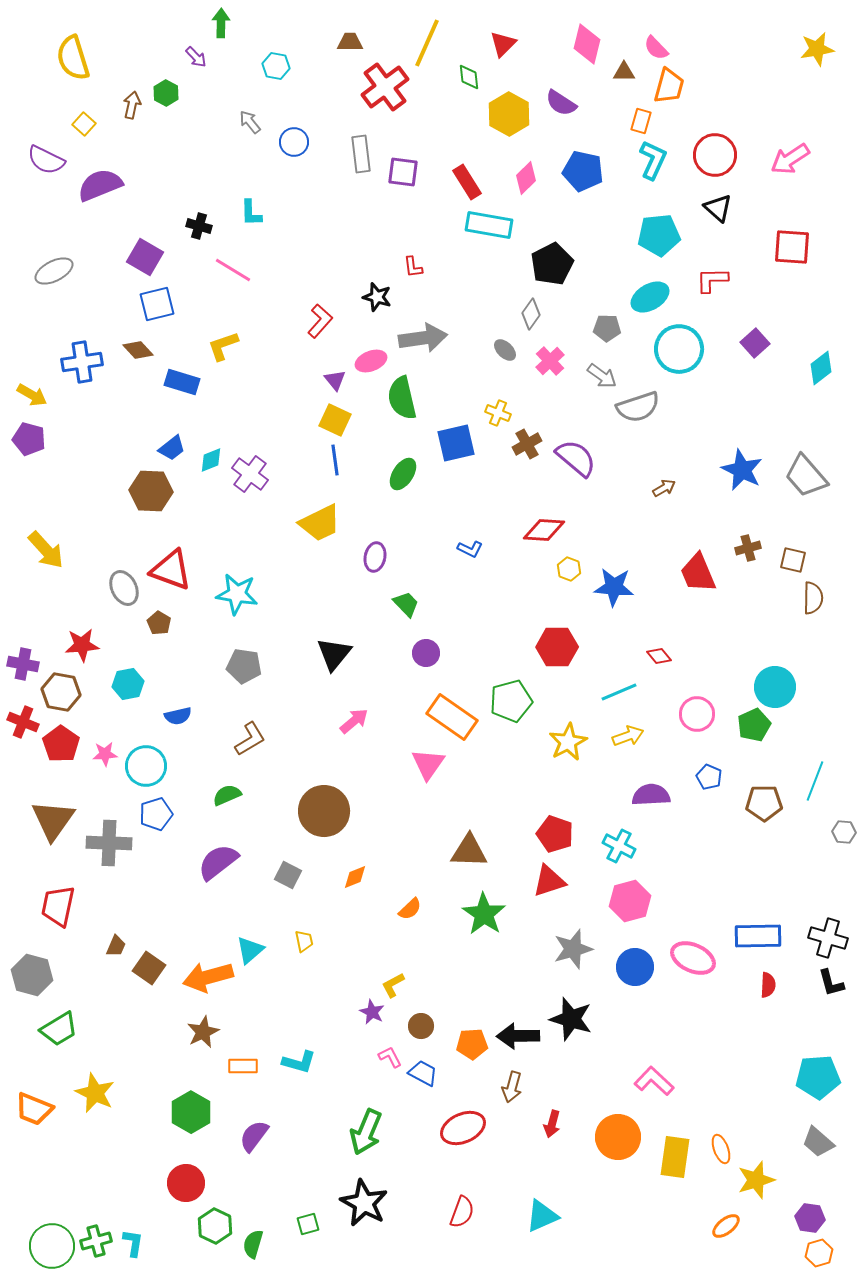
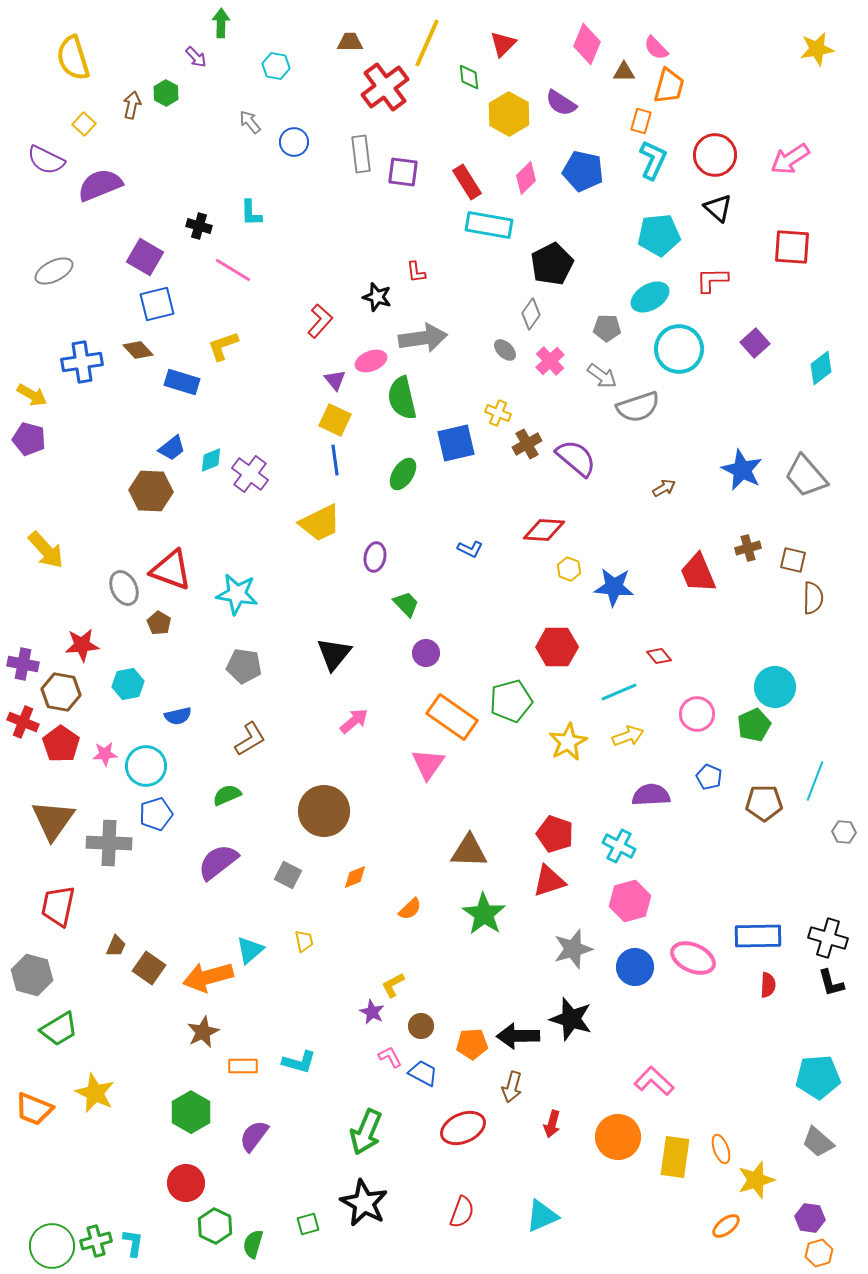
pink diamond at (587, 44): rotated 9 degrees clockwise
red L-shape at (413, 267): moved 3 px right, 5 px down
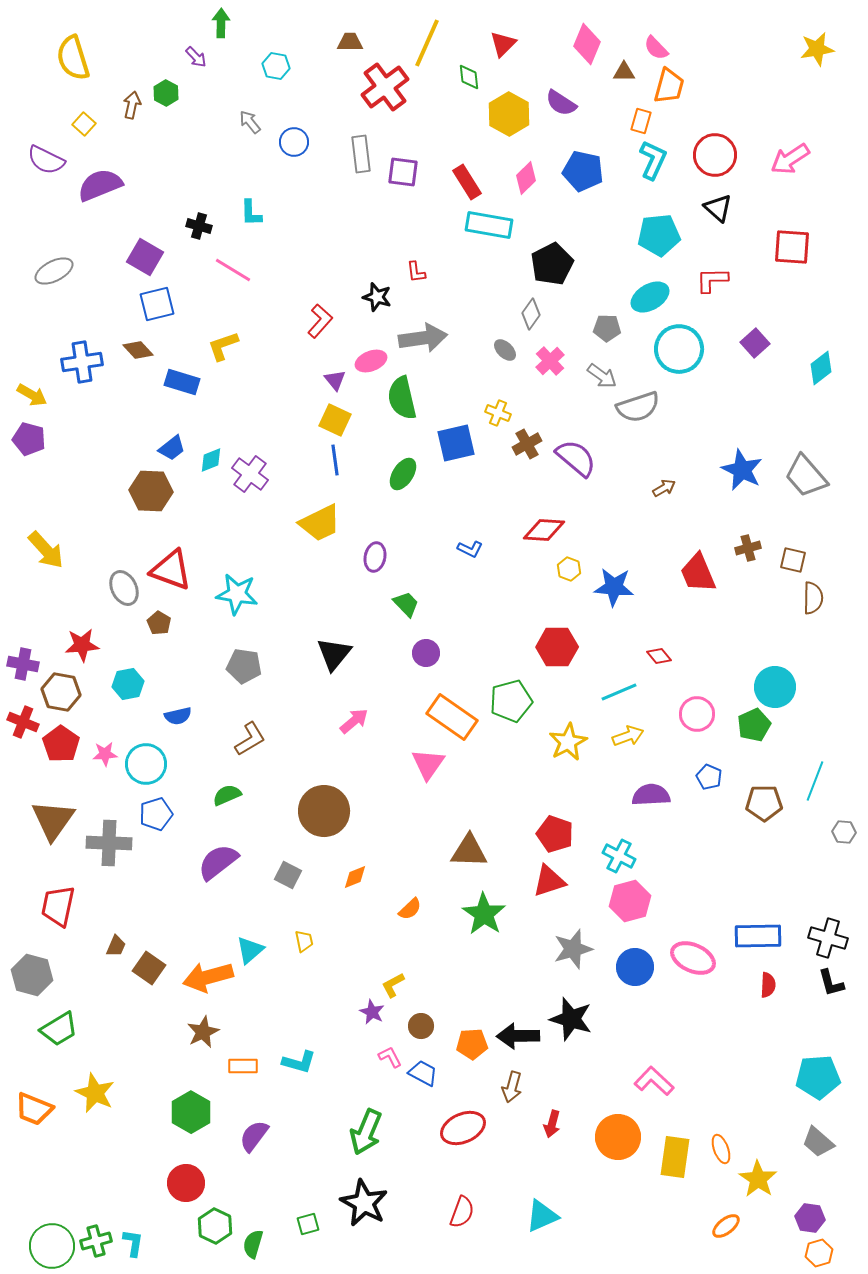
cyan circle at (146, 766): moved 2 px up
cyan cross at (619, 846): moved 10 px down
yellow star at (756, 1180): moved 2 px right, 1 px up; rotated 21 degrees counterclockwise
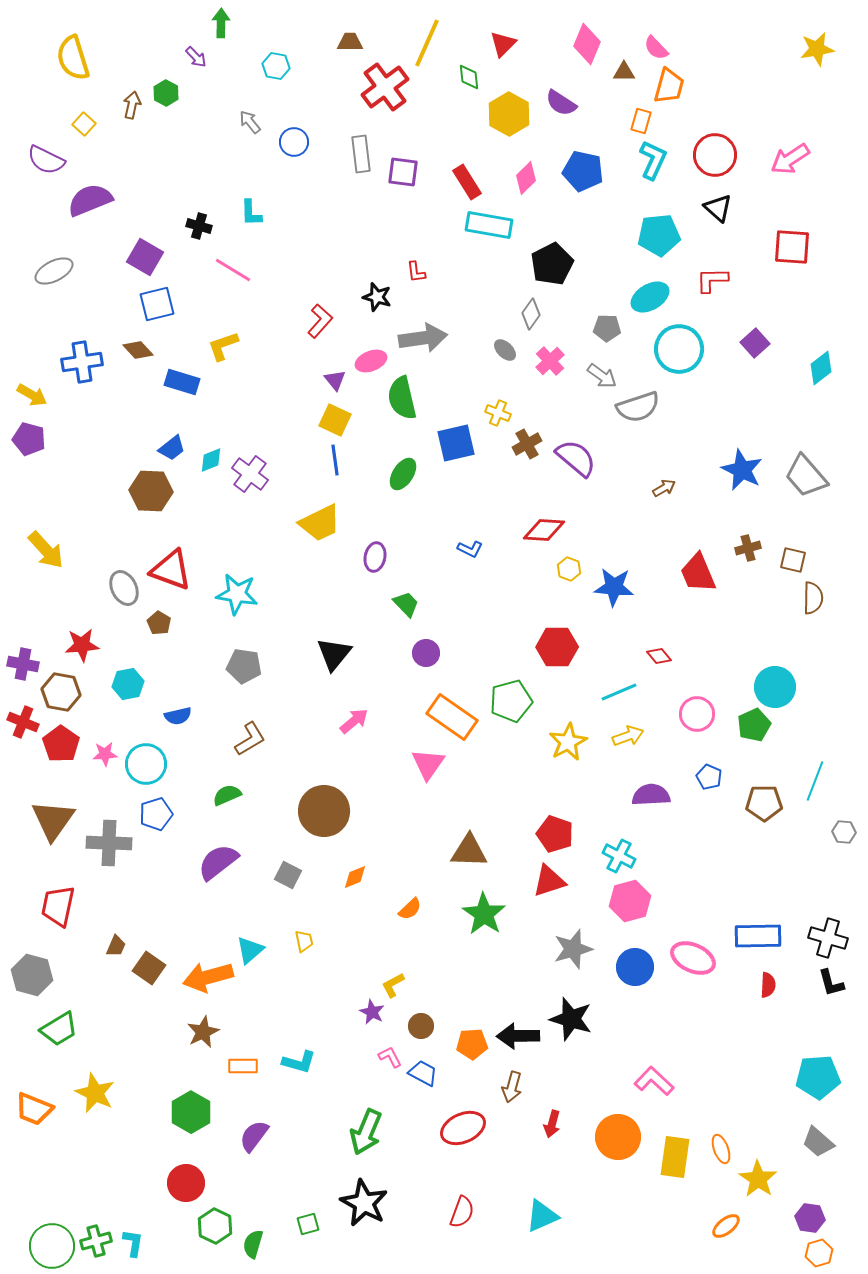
purple semicircle at (100, 185): moved 10 px left, 15 px down
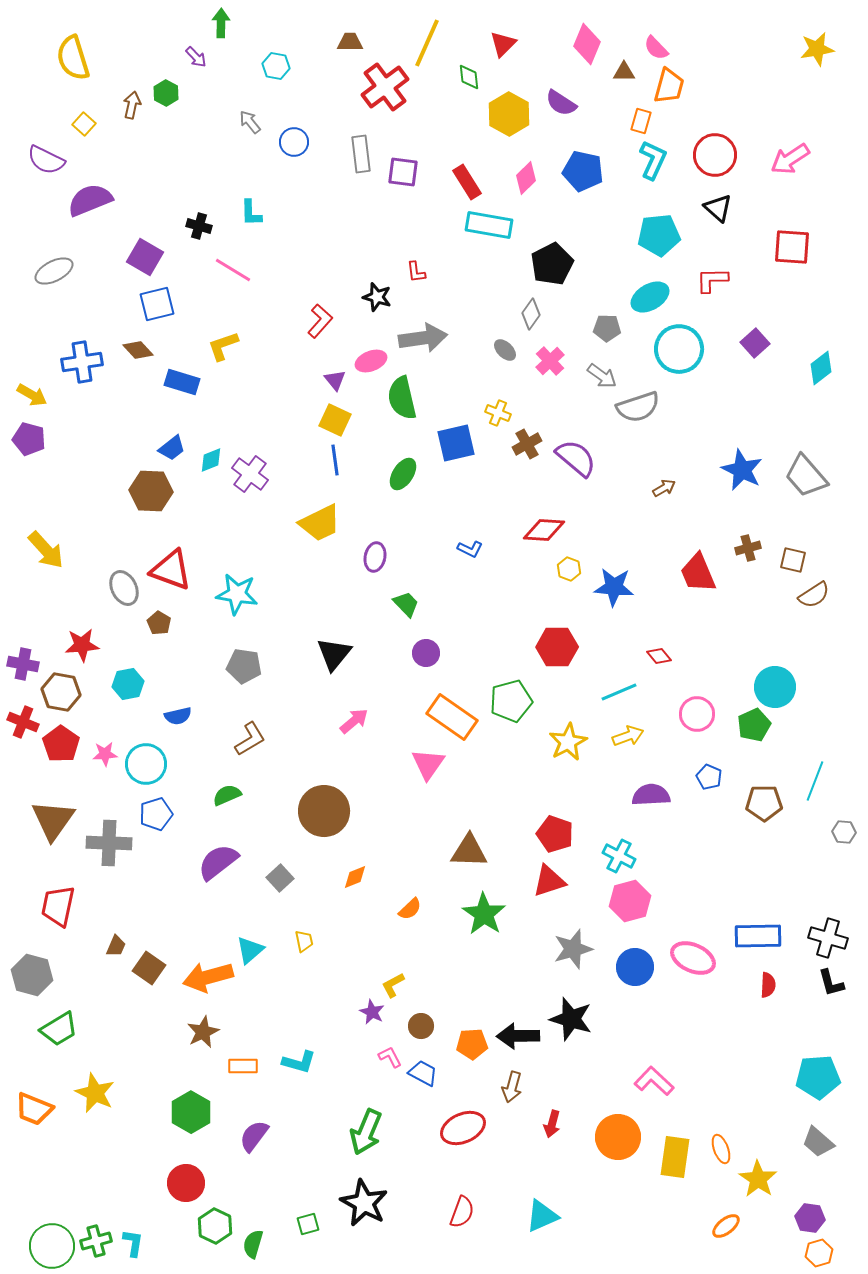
brown semicircle at (813, 598): moved 1 px right, 3 px up; rotated 56 degrees clockwise
gray square at (288, 875): moved 8 px left, 3 px down; rotated 20 degrees clockwise
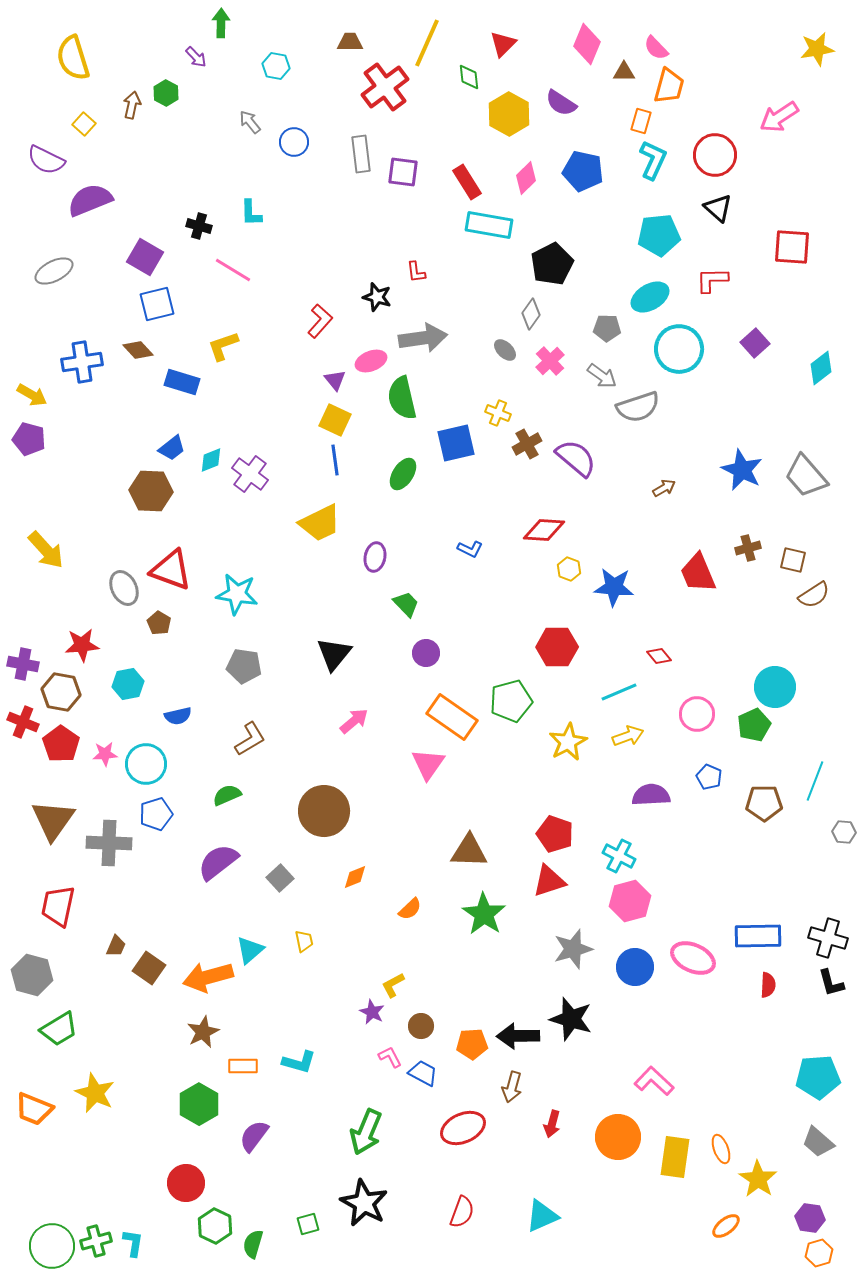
pink arrow at (790, 159): moved 11 px left, 42 px up
green hexagon at (191, 1112): moved 8 px right, 8 px up
